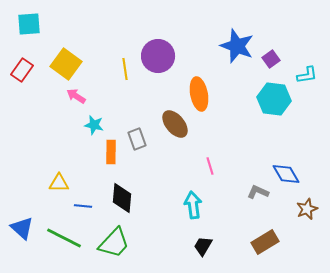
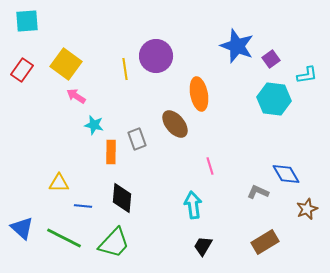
cyan square: moved 2 px left, 3 px up
purple circle: moved 2 px left
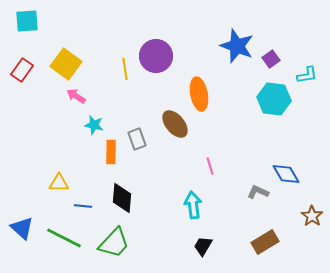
brown star: moved 5 px right, 7 px down; rotated 15 degrees counterclockwise
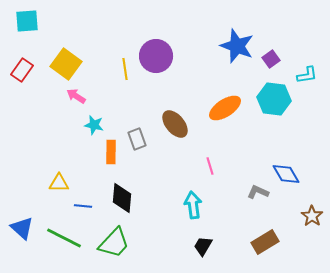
orange ellipse: moved 26 px right, 14 px down; rotated 68 degrees clockwise
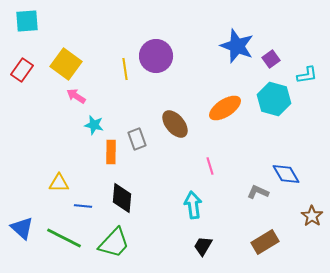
cyan hexagon: rotated 8 degrees clockwise
